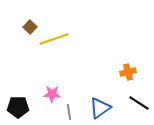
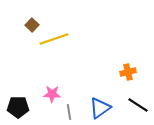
brown square: moved 2 px right, 2 px up
black line: moved 1 px left, 2 px down
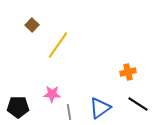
yellow line: moved 4 px right, 6 px down; rotated 36 degrees counterclockwise
black line: moved 1 px up
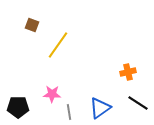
brown square: rotated 24 degrees counterclockwise
black line: moved 1 px up
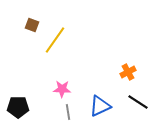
yellow line: moved 3 px left, 5 px up
orange cross: rotated 14 degrees counterclockwise
pink star: moved 10 px right, 5 px up
black line: moved 1 px up
blue triangle: moved 2 px up; rotated 10 degrees clockwise
gray line: moved 1 px left
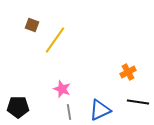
pink star: rotated 18 degrees clockwise
black line: rotated 25 degrees counterclockwise
blue triangle: moved 4 px down
gray line: moved 1 px right
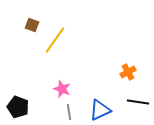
black pentagon: rotated 20 degrees clockwise
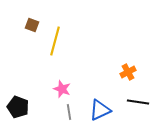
yellow line: moved 1 px down; rotated 20 degrees counterclockwise
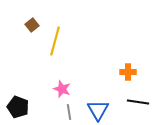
brown square: rotated 32 degrees clockwise
orange cross: rotated 28 degrees clockwise
blue triangle: moved 2 px left; rotated 35 degrees counterclockwise
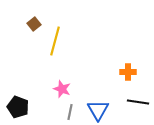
brown square: moved 2 px right, 1 px up
gray line: moved 1 px right; rotated 21 degrees clockwise
